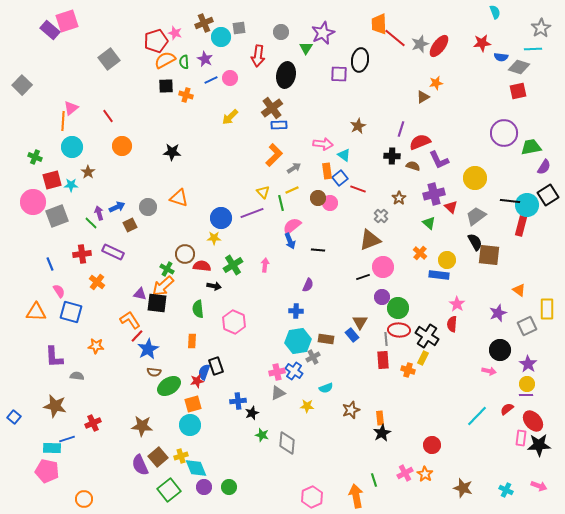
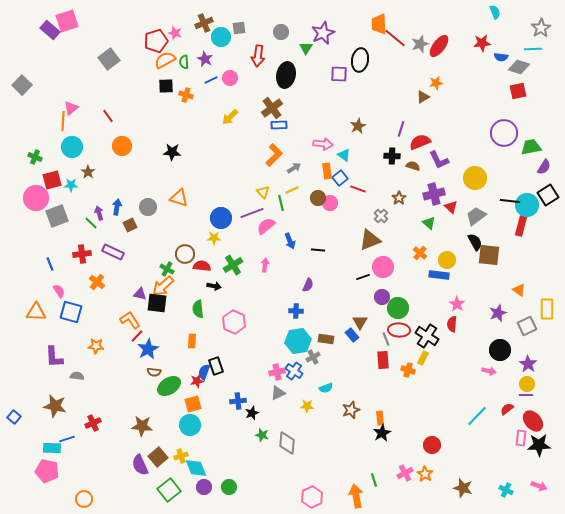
pink circle at (33, 202): moved 3 px right, 4 px up
blue arrow at (117, 207): rotated 56 degrees counterclockwise
pink semicircle at (292, 226): moved 26 px left
gray line at (386, 339): rotated 16 degrees counterclockwise
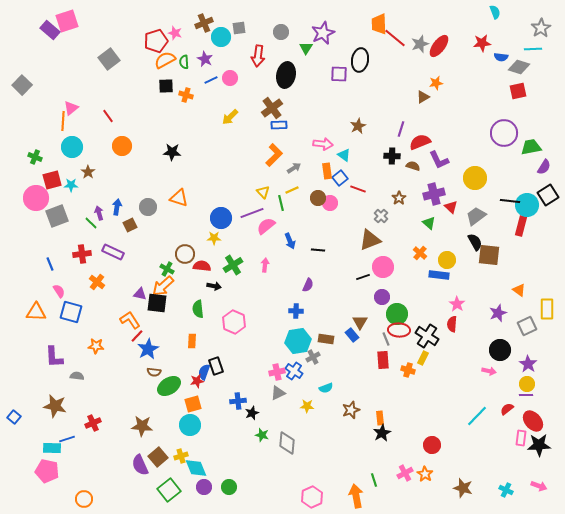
green circle at (398, 308): moved 1 px left, 6 px down
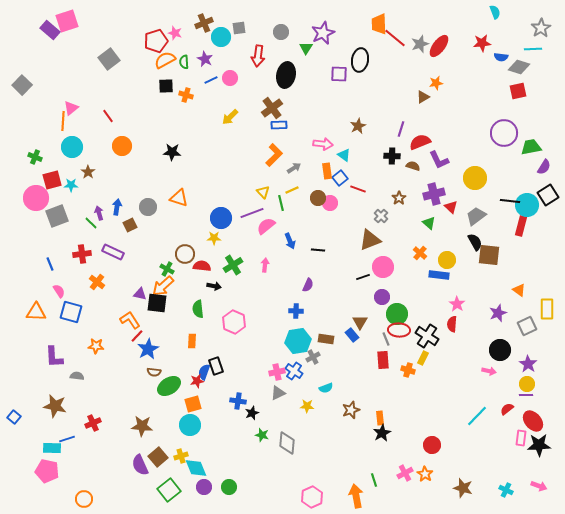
blue cross at (238, 401): rotated 14 degrees clockwise
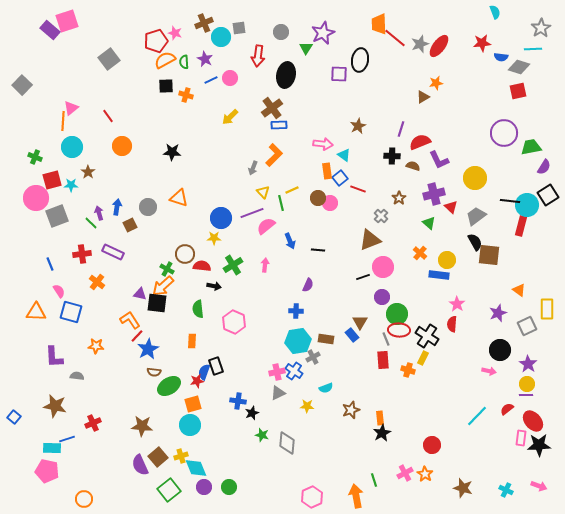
gray arrow at (294, 168): moved 41 px left; rotated 144 degrees clockwise
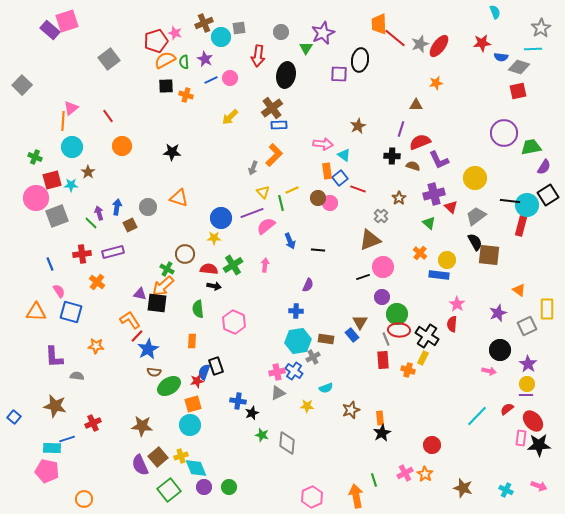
brown triangle at (423, 97): moved 7 px left, 8 px down; rotated 32 degrees clockwise
purple rectangle at (113, 252): rotated 40 degrees counterclockwise
red semicircle at (202, 266): moved 7 px right, 3 px down
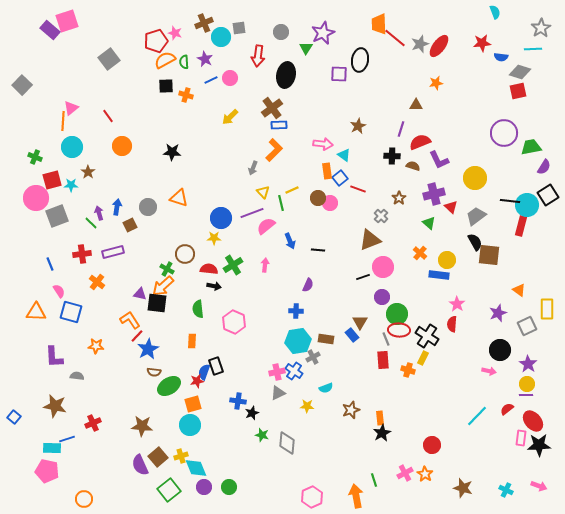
gray diamond at (519, 67): moved 1 px right, 5 px down
orange L-shape at (274, 155): moved 5 px up
